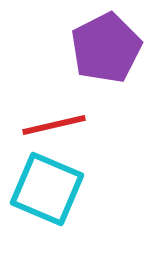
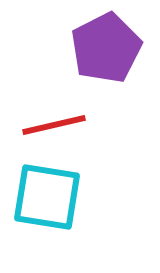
cyan square: moved 8 px down; rotated 14 degrees counterclockwise
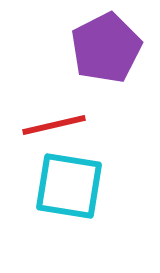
cyan square: moved 22 px right, 11 px up
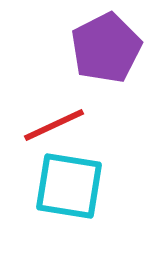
red line: rotated 12 degrees counterclockwise
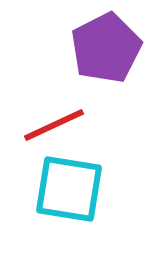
cyan square: moved 3 px down
